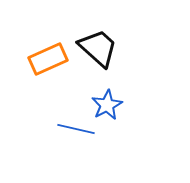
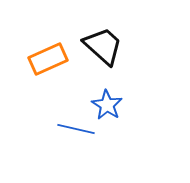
black trapezoid: moved 5 px right, 2 px up
blue star: rotated 12 degrees counterclockwise
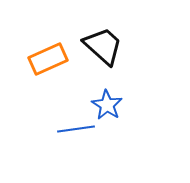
blue line: rotated 21 degrees counterclockwise
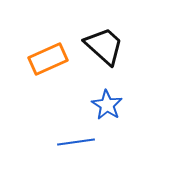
black trapezoid: moved 1 px right
blue line: moved 13 px down
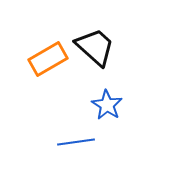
black trapezoid: moved 9 px left, 1 px down
orange rectangle: rotated 6 degrees counterclockwise
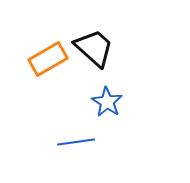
black trapezoid: moved 1 px left, 1 px down
blue star: moved 3 px up
